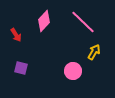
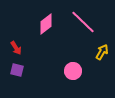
pink diamond: moved 2 px right, 3 px down; rotated 10 degrees clockwise
red arrow: moved 13 px down
yellow arrow: moved 8 px right
purple square: moved 4 px left, 2 px down
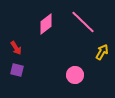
pink circle: moved 2 px right, 4 px down
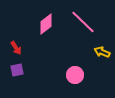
yellow arrow: rotated 98 degrees counterclockwise
purple square: rotated 24 degrees counterclockwise
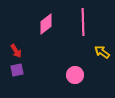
pink line: rotated 44 degrees clockwise
red arrow: moved 3 px down
yellow arrow: rotated 14 degrees clockwise
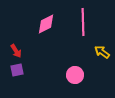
pink diamond: rotated 10 degrees clockwise
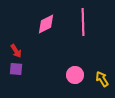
yellow arrow: moved 27 px down; rotated 21 degrees clockwise
purple square: moved 1 px left, 1 px up; rotated 16 degrees clockwise
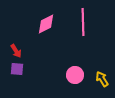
purple square: moved 1 px right
